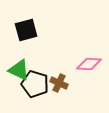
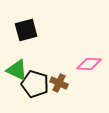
green triangle: moved 2 px left
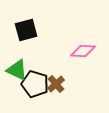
pink diamond: moved 6 px left, 13 px up
brown cross: moved 3 px left, 1 px down; rotated 24 degrees clockwise
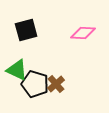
pink diamond: moved 18 px up
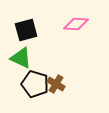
pink diamond: moved 7 px left, 9 px up
green triangle: moved 4 px right, 12 px up
brown cross: rotated 18 degrees counterclockwise
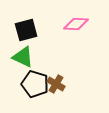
green triangle: moved 2 px right, 1 px up
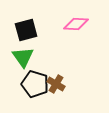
green triangle: rotated 30 degrees clockwise
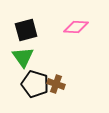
pink diamond: moved 3 px down
brown cross: rotated 12 degrees counterclockwise
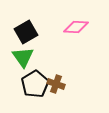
black square: moved 2 px down; rotated 15 degrees counterclockwise
black pentagon: rotated 24 degrees clockwise
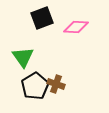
black square: moved 16 px right, 14 px up; rotated 10 degrees clockwise
black pentagon: moved 2 px down
